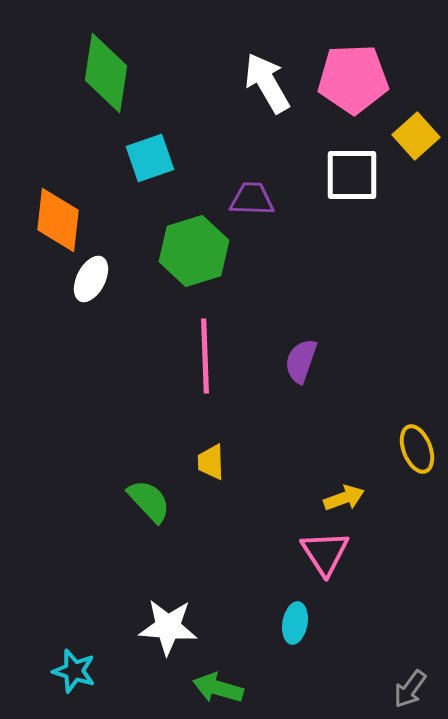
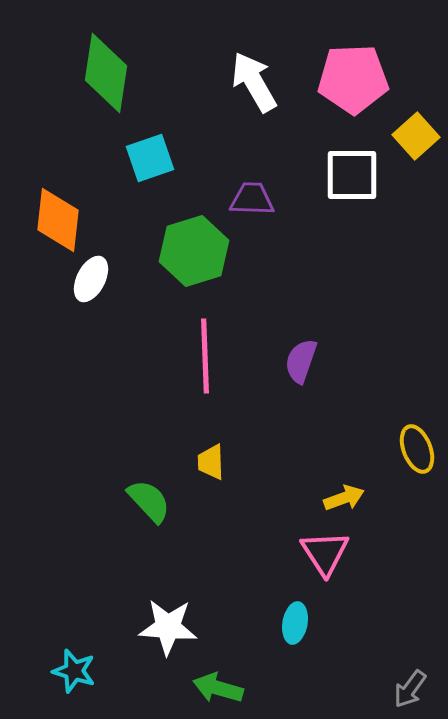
white arrow: moved 13 px left, 1 px up
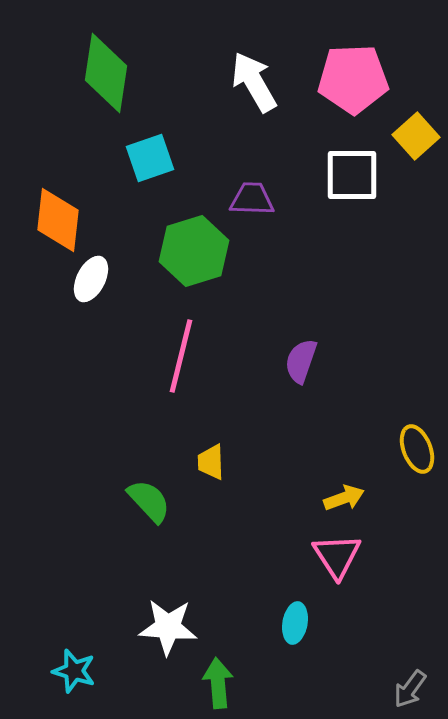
pink line: moved 24 px left; rotated 16 degrees clockwise
pink triangle: moved 12 px right, 3 px down
green arrow: moved 5 px up; rotated 69 degrees clockwise
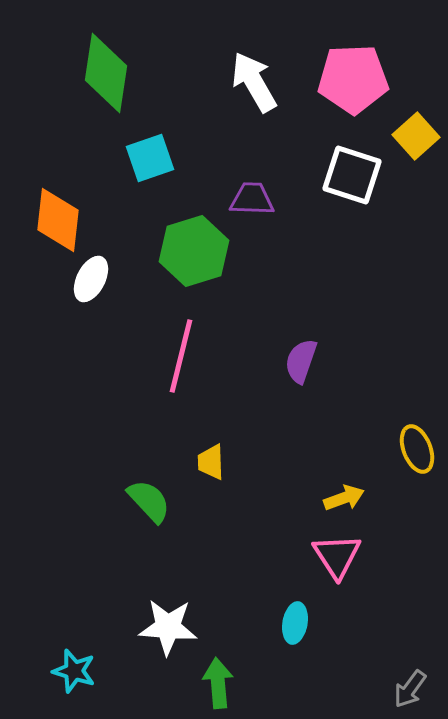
white square: rotated 18 degrees clockwise
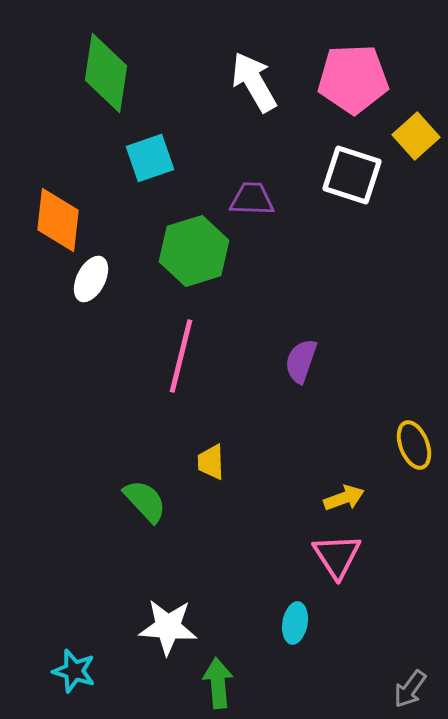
yellow ellipse: moved 3 px left, 4 px up
green semicircle: moved 4 px left
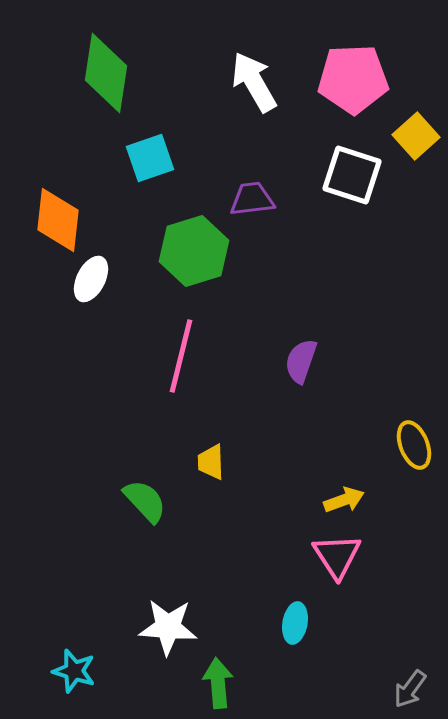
purple trapezoid: rotated 9 degrees counterclockwise
yellow arrow: moved 2 px down
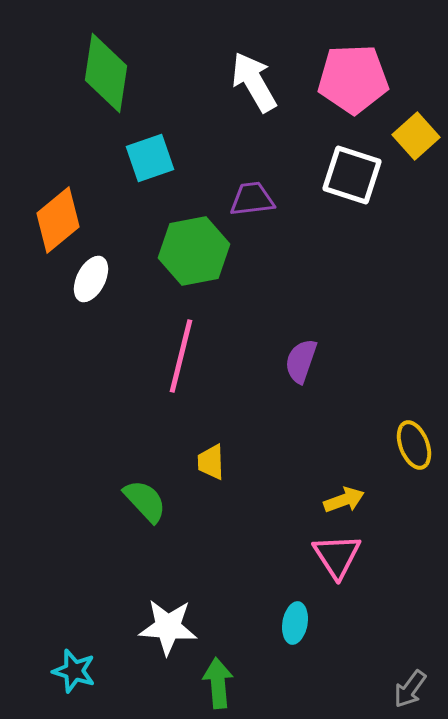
orange diamond: rotated 44 degrees clockwise
green hexagon: rotated 6 degrees clockwise
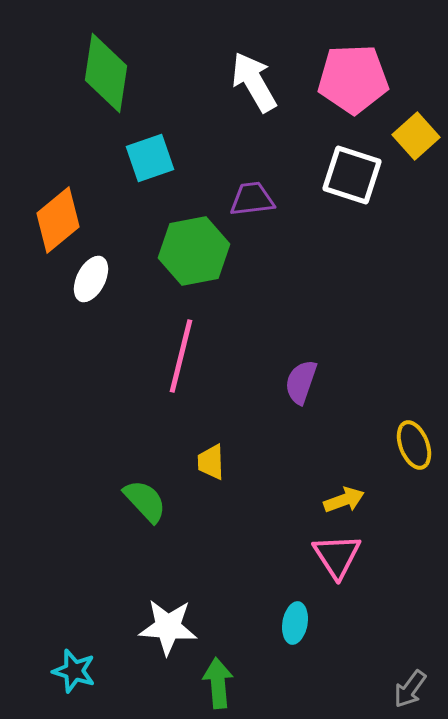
purple semicircle: moved 21 px down
